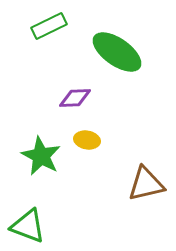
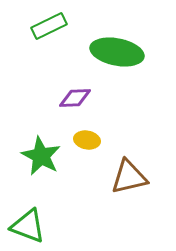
green ellipse: rotated 24 degrees counterclockwise
brown triangle: moved 17 px left, 7 px up
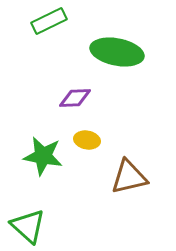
green rectangle: moved 5 px up
green star: moved 2 px right; rotated 18 degrees counterclockwise
green triangle: rotated 21 degrees clockwise
